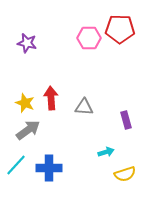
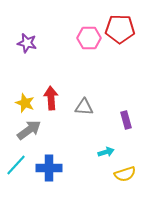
gray arrow: moved 1 px right
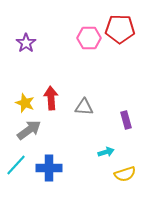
purple star: moved 1 px left; rotated 24 degrees clockwise
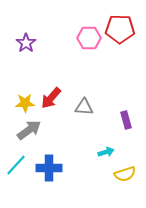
red arrow: rotated 135 degrees counterclockwise
yellow star: rotated 24 degrees counterclockwise
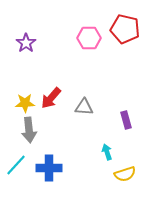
red pentagon: moved 5 px right; rotated 12 degrees clockwise
gray arrow: rotated 120 degrees clockwise
cyan arrow: moved 1 px right; rotated 91 degrees counterclockwise
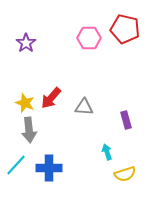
yellow star: rotated 24 degrees clockwise
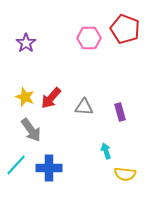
red pentagon: rotated 8 degrees clockwise
yellow star: moved 6 px up
purple rectangle: moved 6 px left, 8 px up
gray arrow: moved 2 px right; rotated 30 degrees counterclockwise
cyan arrow: moved 1 px left, 1 px up
yellow semicircle: rotated 25 degrees clockwise
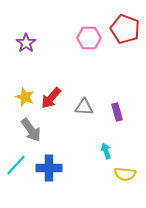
purple rectangle: moved 3 px left
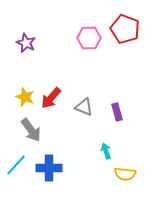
purple star: rotated 12 degrees counterclockwise
gray triangle: rotated 18 degrees clockwise
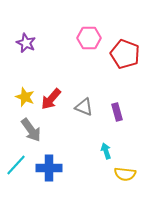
red pentagon: moved 25 px down
red arrow: moved 1 px down
